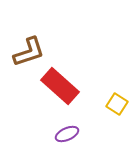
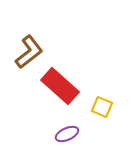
brown L-shape: rotated 20 degrees counterclockwise
yellow square: moved 15 px left, 3 px down; rotated 10 degrees counterclockwise
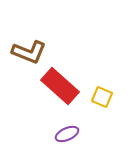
brown L-shape: rotated 60 degrees clockwise
yellow square: moved 10 px up
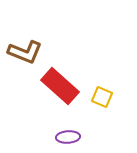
brown L-shape: moved 4 px left
purple ellipse: moved 1 px right, 3 px down; rotated 20 degrees clockwise
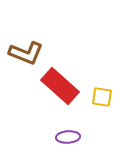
brown L-shape: moved 1 px right, 1 px down
yellow square: rotated 15 degrees counterclockwise
